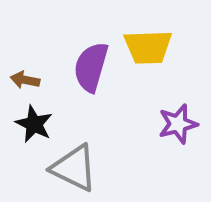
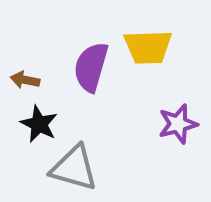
black star: moved 5 px right
gray triangle: rotated 10 degrees counterclockwise
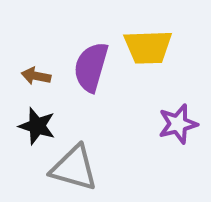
brown arrow: moved 11 px right, 4 px up
black star: moved 2 px left, 2 px down; rotated 9 degrees counterclockwise
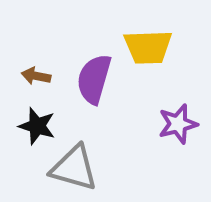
purple semicircle: moved 3 px right, 12 px down
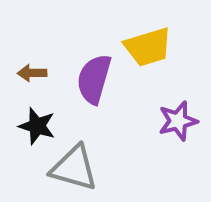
yellow trapezoid: rotated 15 degrees counterclockwise
brown arrow: moved 4 px left, 3 px up; rotated 12 degrees counterclockwise
purple star: moved 3 px up
